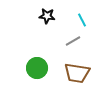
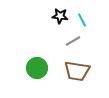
black star: moved 13 px right
brown trapezoid: moved 2 px up
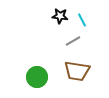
green circle: moved 9 px down
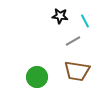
cyan line: moved 3 px right, 1 px down
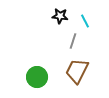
gray line: rotated 42 degrees counterclockwise
brown trapezoid: rotated 108 degrees clockwise
